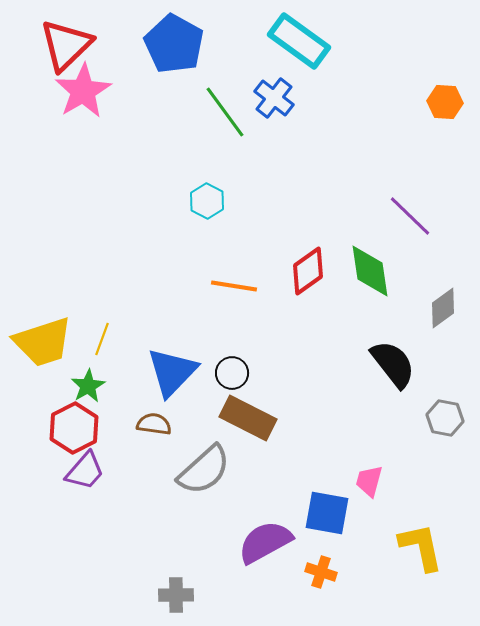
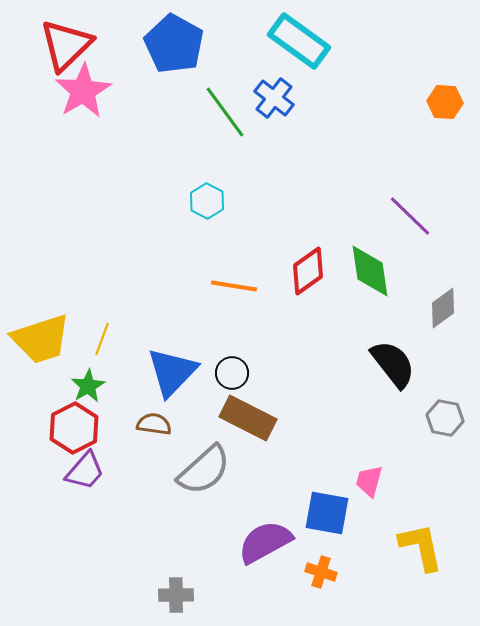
yellow trapezoid: moved 2 px left, 3 px up
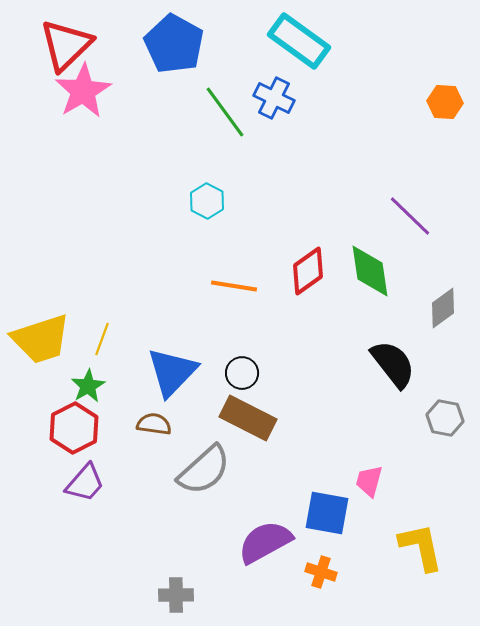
blue cross: rotated 12 degrees counterclockwise
black circle: moved 10 px right
purple trapezoid: moved 12 px down
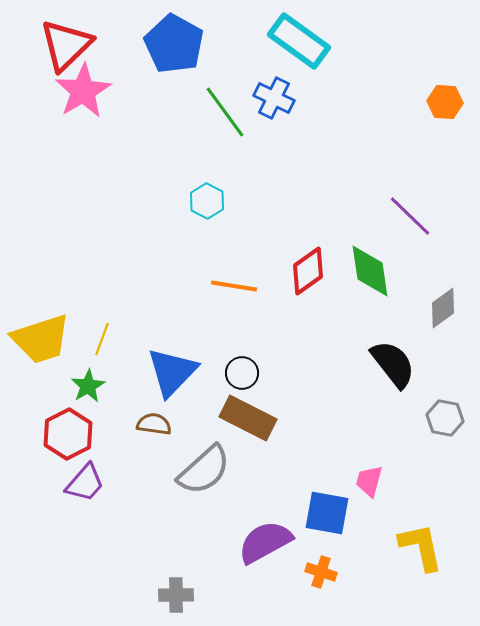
red hexagon: moved 6 px left, 6 px down
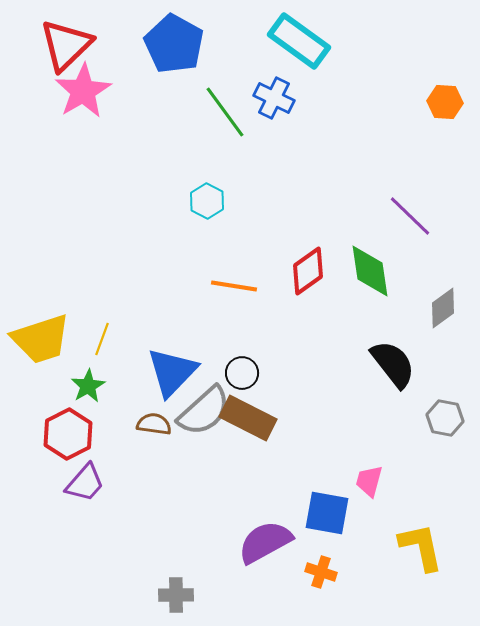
gray semicircle: moved 59 px up
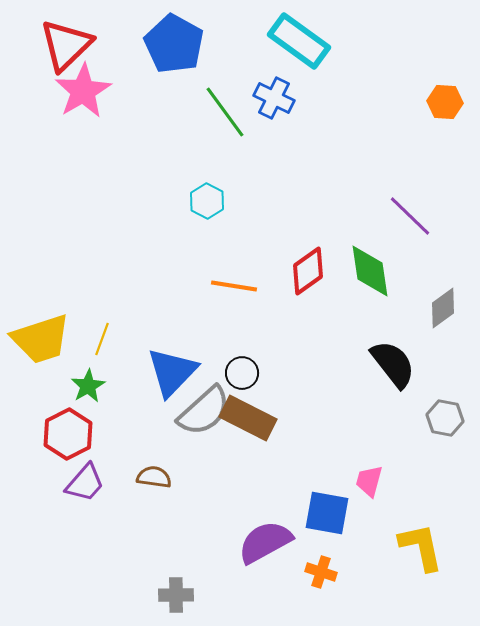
brown semicircle: moved 53 px down
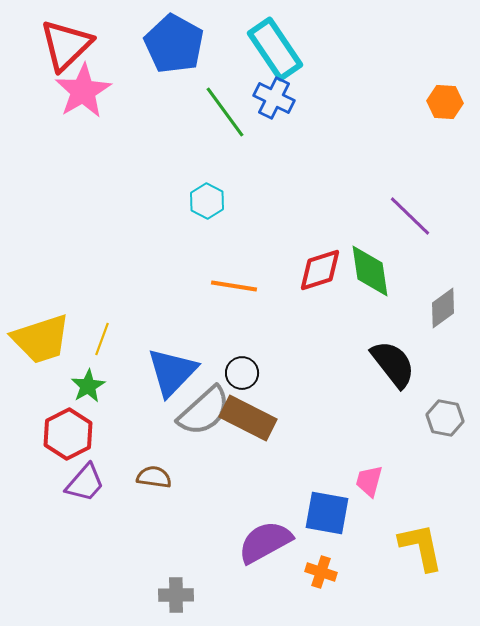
cyan rectangle: moved 24 px left, 8 px down; rotated 20 degrees clockwise
red diamond: moved 12 px right, 1 px up; rotated 18 degrees clockwise
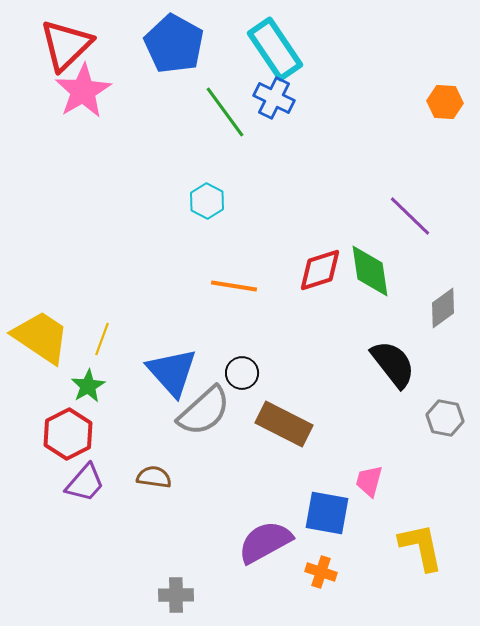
yellow trapezoid: moved 2 px up; rotated 128 degrees counterclockwise
blue triangle: rotated 26 degrees counterclockwise
brown rectangle: moved 36 px right, 6 px down
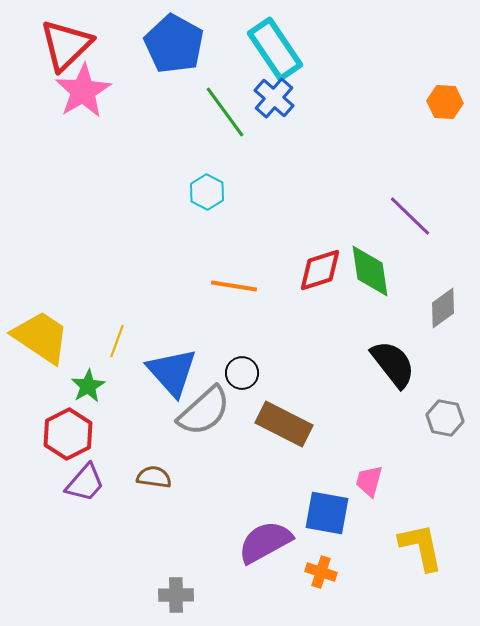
blue cross: rotated 15 degrees clockwise
cyan hexagon: moved 9 px up
yellow line: moved 15 px right, 2 px down
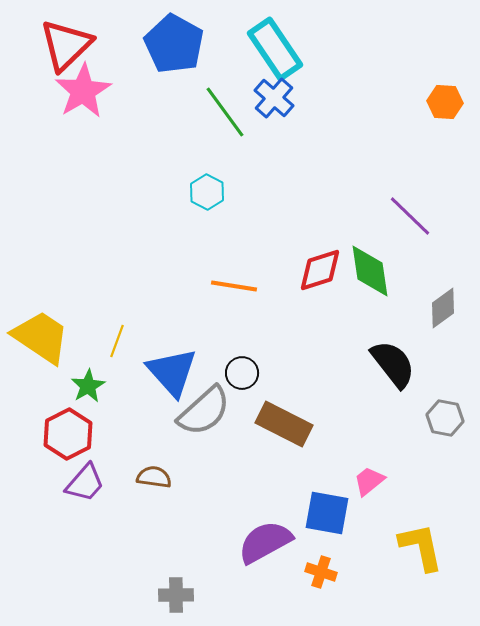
pink trapezoid: rotated 36 degrees clockwise
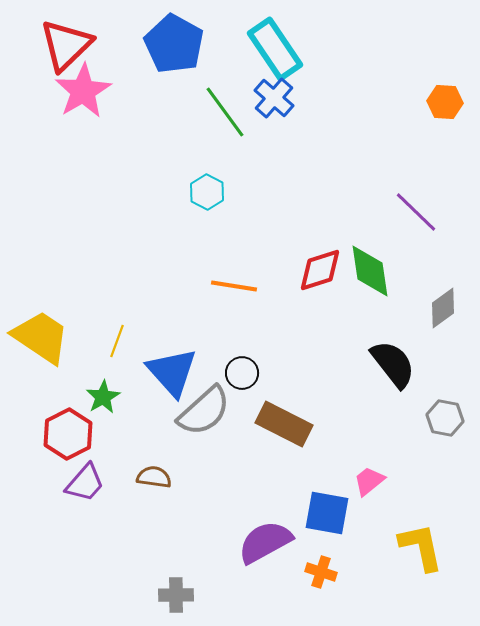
purple line: moved 6 px right, 4 px up
green star: moved 15 px right, 11 px down
